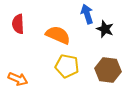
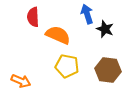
red semicircle: moved 15 px right, 7 px up
orange arrow: moved 3 px right, 2 px down
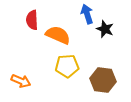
red semicircle: moved 1 px left, 3 px down
yellow pentagon: rotated 15 degrees counterclockwise
brown hexagon: moved 5 px left, 10 px down
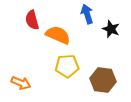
red semicircle: rotated 12 degrees counterclockwise
black star: moved 6 px right
orange arrow: moved 2 px down
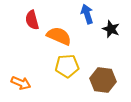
orange semicircle: moved 1 px right, 1 px down
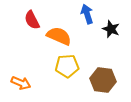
red semicircle: rotated 12 degrees counterclockwise
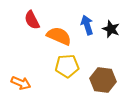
blue arrow: moved 11 px down
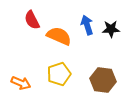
black star: rotated 24 degrees counterclockwise
yellow pentagon: moved 8 px left, 8 px down; rotated 15 degrees counterclockwise
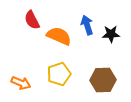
black star: moved 5 px down
brown hexagon: rotated 10 degrees counterclockwise
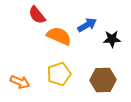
red semicircle: moved 5 px right, 5 px up; rotated 12 degrees counterclockwise
blue arrow: rotated 78 degrees clockwise
black star: moved 1 px right, 5 px down
orange arrow: moved 1 px left, 1 px up
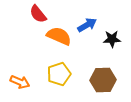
red semicircle: moved 1 px right, 1 px up
